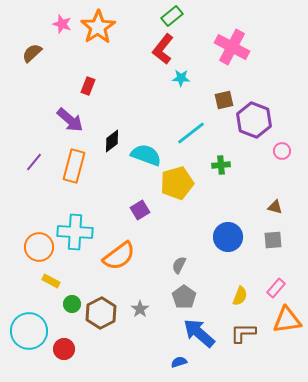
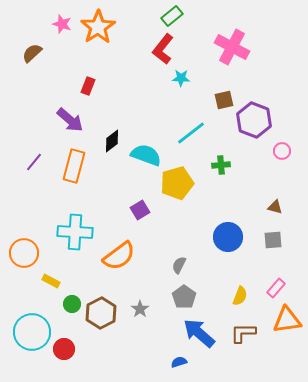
orange circle: moved 15 px left, 6 px down
cyan circle: moved 3 px right, 1 px down
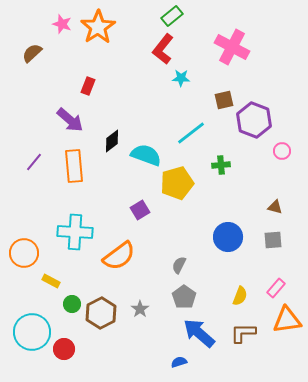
orange rectangle: rotated 20 degrees counterclockwise
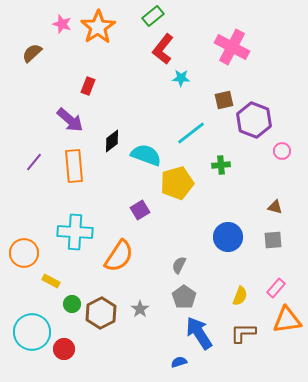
green rectangle: moved 19 px left
orange semicircle: rotated 20 degrees counterclockwise
blue arrow: rotated 16 degrees clockwise
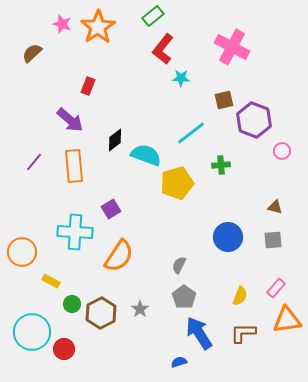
black diamond: moved 3 px right, 1 px up
purple square: moved 29 px left, 1 px up
orange circle: moved 2 px left, 1 px up
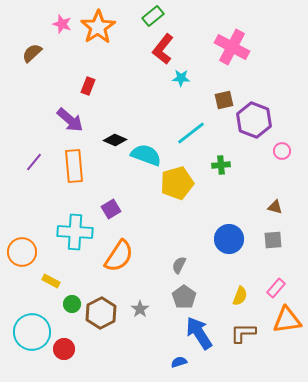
black diamond: rotated 60 degrees clockwise
blue circle: moved 1 px right, 2 px down
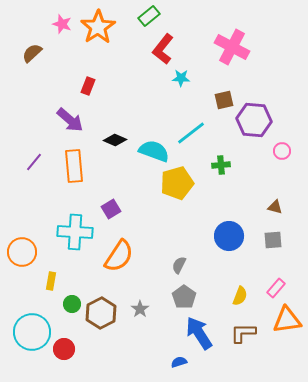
green rectangle: moved 4 px left
purple hexagon: rotated 16 degrees counterclockwise
cyan semicircle: moved 8 px right, 4 px up
blue circle: moved 3 px up
yellow rectangle: rotated 72 degrees clockwise
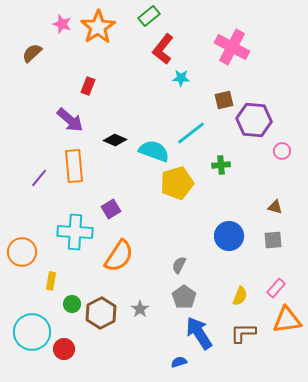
purple line: moved 5 px right, 16 px down
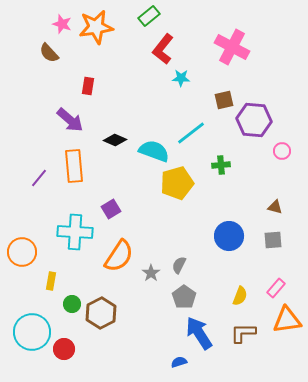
orange star: moved 2 px left; rotated 24 degrees clockwise
brown semicircle: moved 17 px right; rotated 90 degrees counterclockwise
red rectangle: rotated 12 degrees counterclockwise
gray star: moved 11 px right, 36 px up
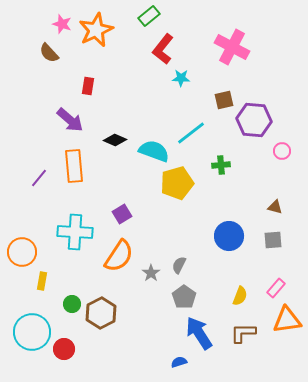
orange star: moved 3 px down; rotated 16 degrees counterclockwise
purple square: moved 11 px right, 5 px down
yellow rectangle: moved 9 px left
